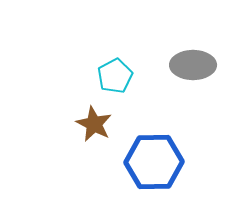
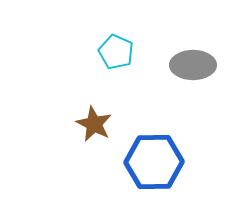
cyan pentagon: moved 1 px right, 24 px up; rotated 20 degrees counterclockwise
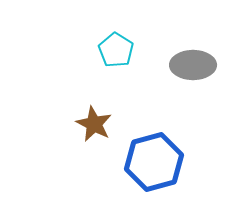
cyan pentagon: moved 2 px up; rotated 8 degrees clockwise
blue hexagon: rotated 14 degrees counterclockwise
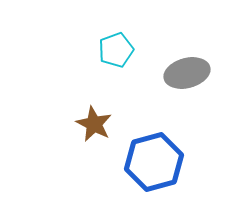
cyan pentagon: rotated 20 degrees clockwise
gray ellipse: moved 6 px left, 8 px down; rotated 15 degrees counterclockwise
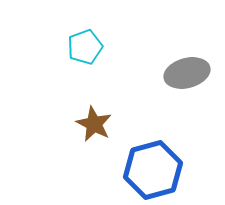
cyan pentagon: moved 31 px left, 3 px up
blue hexagon: moved 1 px left, 8 px down
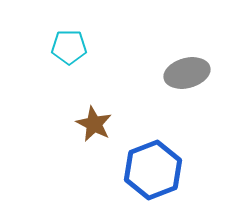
cyan pentagon: moved 16 px left; rotated 20 degrees clockwise
blue hexagon: rotated 6 degrees counterclockwise
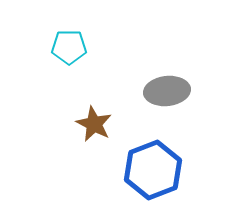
gray ellipse: moved 20 px left, 18 px down; rotated 9 degrees clockwise
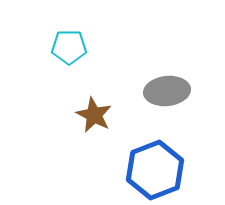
brown star: moved 9 px up
blue hexagon: moved 2 px right
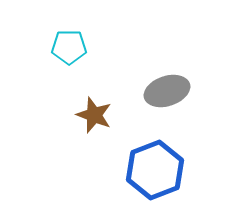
gray ellipse: rotated 12 degrees counterclockwise
brown star: rotated 6 degrees counterclockwise
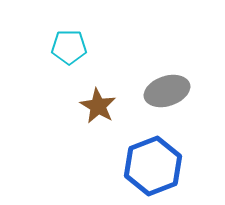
brown star: moved 4 px right, 9 px up; rotated 9 degrees clockwise
blue hexagon: moved 2 px left, 4 px up
